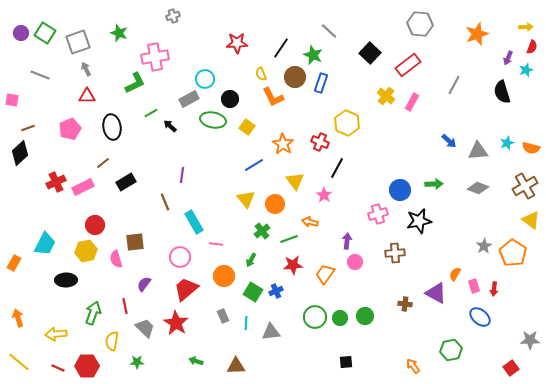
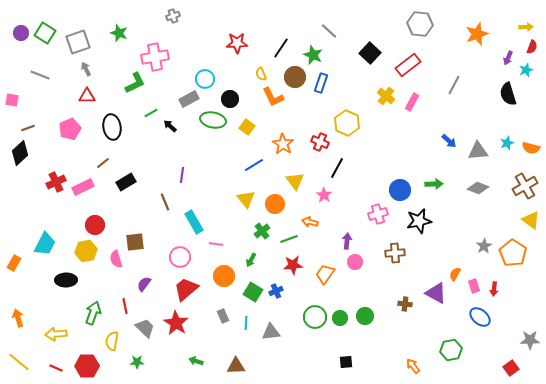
black semicircle at (502, 92): moved 6 px right, 2 px down
red line at (58, 368): moved 2 px left
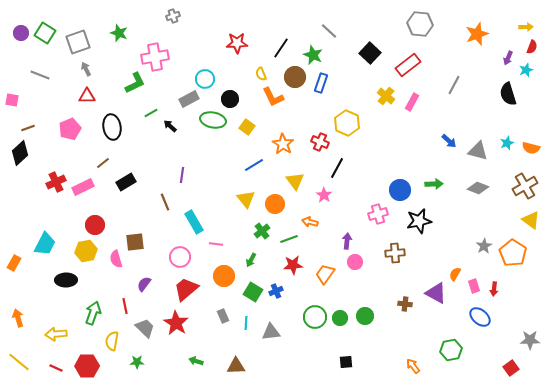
gray triangle at (478, 151): rotated 20 degrees clockwise
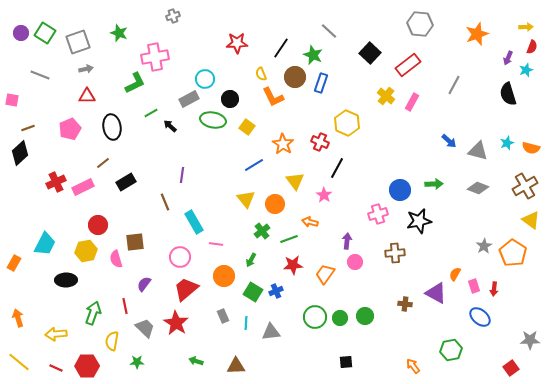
gray arrow at (86, 69): rotated 104 degrees clockwise
red circle at (95, 225): moved 3 px right
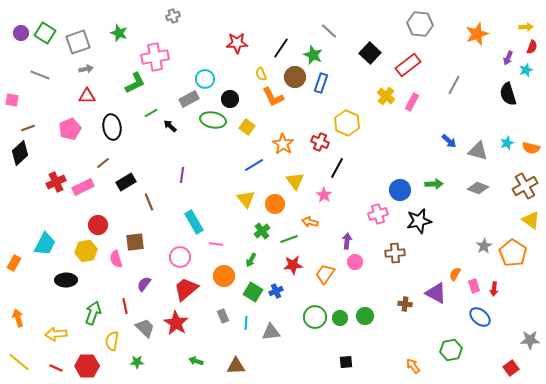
brown line at (165, 202): moved 16 px left
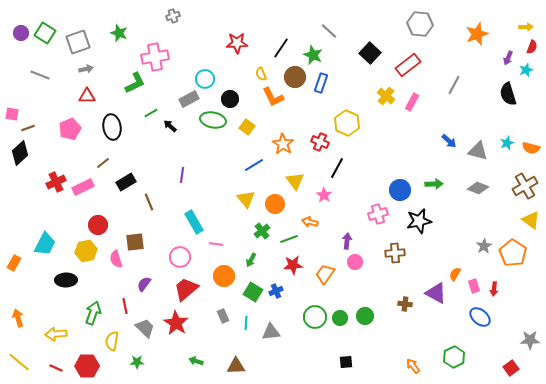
pink square at (12, 100): moved 14 px down
green hexagon at (451, 350): moved 3 px right, 7 px down; rotated 15 degrees counterclockwise
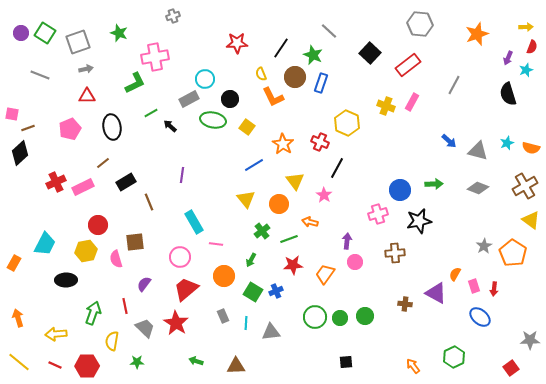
yellow cross at (386, 96): moved 10 px down; rotated 18 degrees counterclockwise
orange circle at (275, 204): moved 4 px right
red line at (56, 368): moved 1 px left, 3 px up
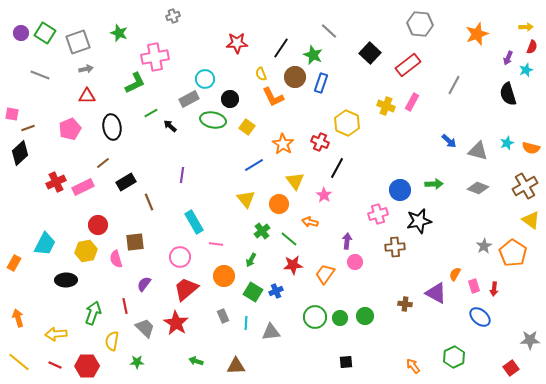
green line at (289, 239): rotated 60 degrees clockwise
brown cross at (395, 253): moved 6 px up
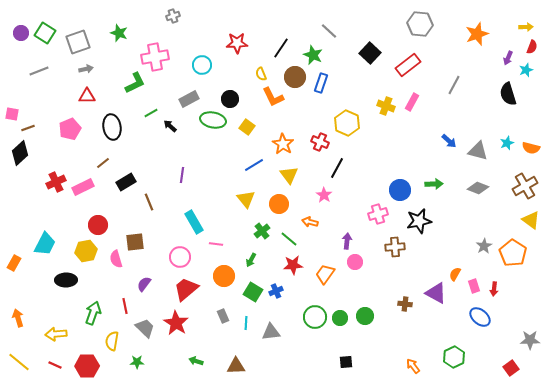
gray line at (40, 75): moved 1 px left, 4 px up; rotated 42 degrees counterclockwise
cyan circle at (205, 79): moved 3 px left, 14 px up
yellow triangle at (295, 181): moved 6 px left, 6 px up
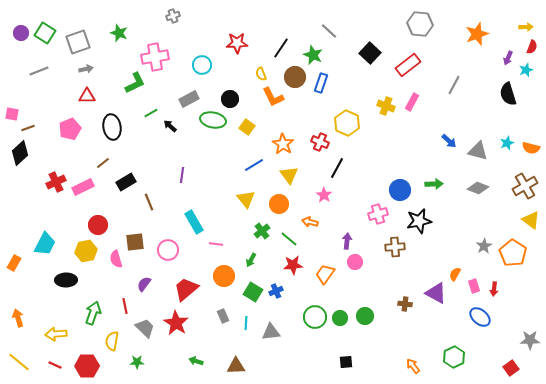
pink circle at (180, 257): moved 12 px left, 7 px up
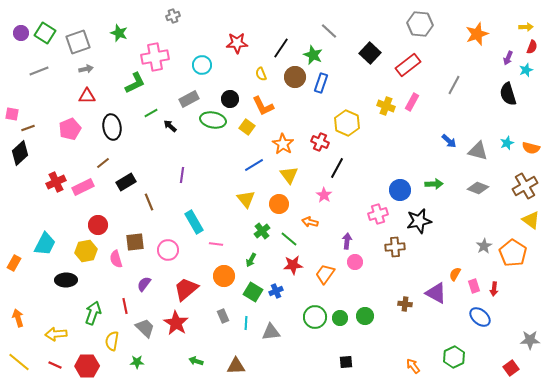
orange L-shape at (273, 97): moved 10 px left, 9 px down
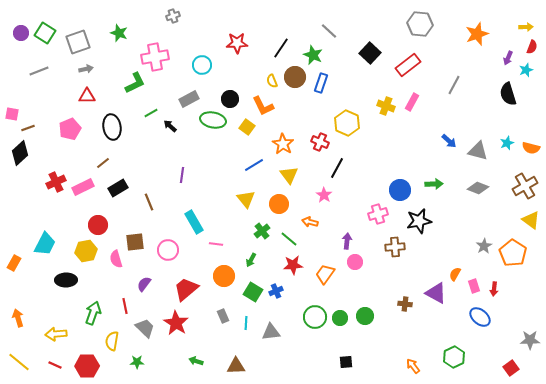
yellow semicircle at (261, 74): moved 11 px right, 7 px down
black rectangle at (126, 182): moved 8 px left, 6 px down
